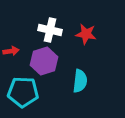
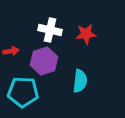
red star: rotated 15 degrees counterclockwise
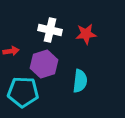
purple hexagon: moved 3 px down
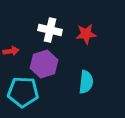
cyan semicircle: moved 6 px right, 1 px down
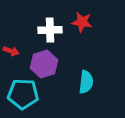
white cross: rotated 15 degrees counterclockwise
red star: moved 4 px left, 12 px up; rotated 15 degrees clockwise
red arrow: rotated 28 degrees clockwise
cyan pentagon: moved 2 px down
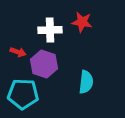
red arrow: moved 7 px right, 1 px down
purple hexagon: rotated 24 degrees counterclockwise
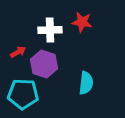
red arrow: rotated 49 degrees counterclockwise
cyan semicircle: moved 1 px down
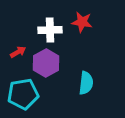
purple hexagon: moved 2 px right, 1 px up; rotated 12 degrees clockwise
cyan pentagon: rotated 12 degrees counterclockwise
